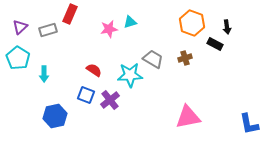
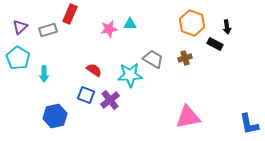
cyan triangle: moved 2 px down; rotated 16 degrees clockwise
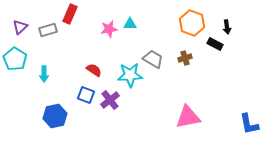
cyan pentagon: moved 3 px left, 1 px down
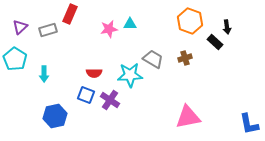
orange hexagon: moved 2 px left, 2 px up
black rectangle: moved 2 px up; rotated 14 degrees clockwise
red semicircle: moved 3 px down; rotated 147 degrees clockwise
purple cross: rotated 18 degrees counterclockwise
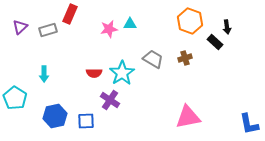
cyan pentagon: moved 39 px down
cyan star: moved 8 px left, 2 px up; rotated 30 degrees counterclockwise
blue square: moved 26 px down; rotated 24 degrees counterclockwise
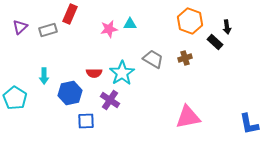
cyan arrow: moved 2 px down
blue hexagon: moved 15 px right, 23 px up
